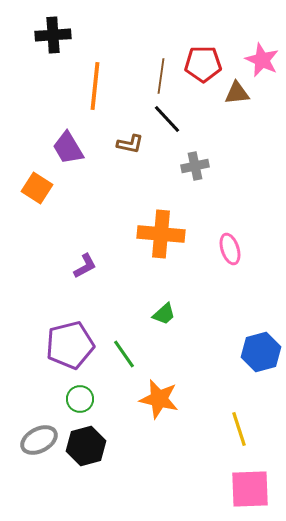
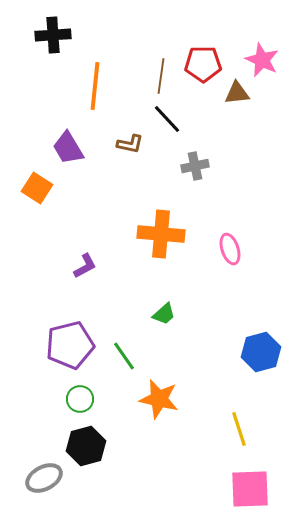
green line: moved 2 px down
gray ellipse: moved 5 px right, 38 px down
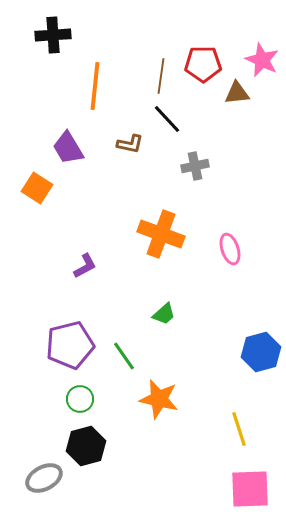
orange cross: rotated 15 degrees clockwise
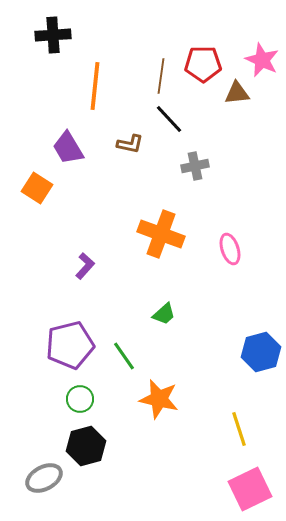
black line: moved 2 px right
purple L-shape: rotated 20 degrees counterclockwise
pink square: rotated 24 degrees counterclockwise
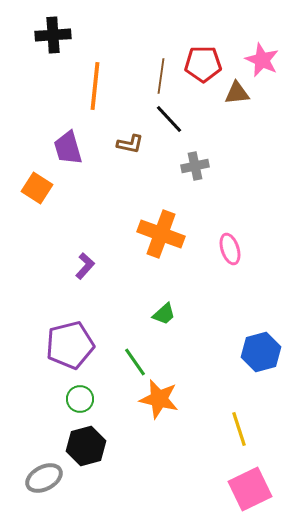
purple trapezoid: rotated 15 degrees clockwise
green line: moved 11 px right, 6 px down
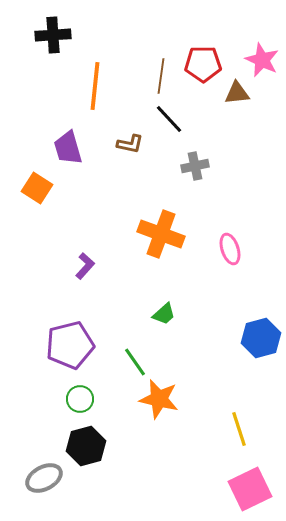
blue hexagon: moved 14 px up
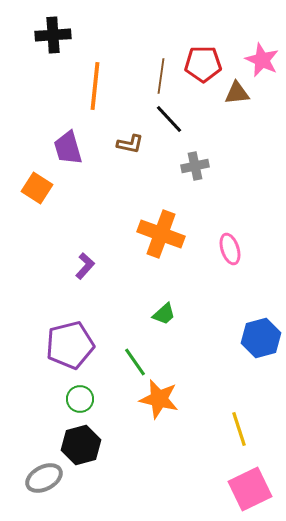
black hexagon: moved 5 px left, 1 px up
